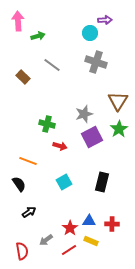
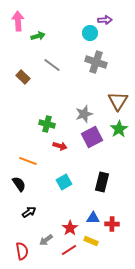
blue triangle: moved 4 px right, 3 px up
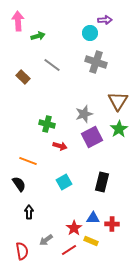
black arrow: rotated 56 degrees counterclockwise
red star: moved 4 px right
